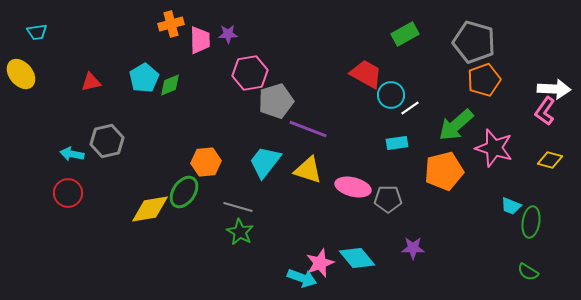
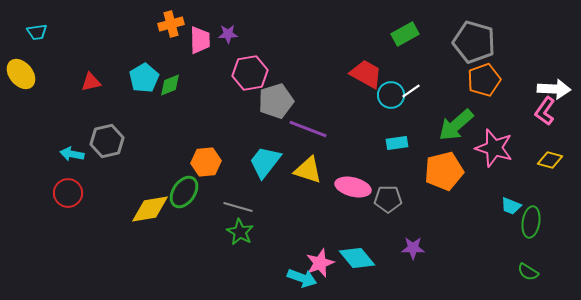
white line at (410, 108): moved 1 px right, 17 px up
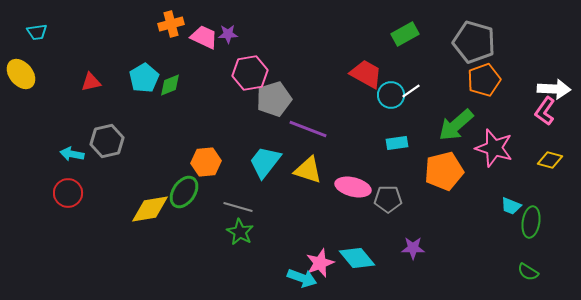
pink trapezoid at (200, 40): moved 4 px right, 3 px up; rotated 64 degrees counterclockwise
gray pentagon at (276, 101): moved 2 px left, 2 px up
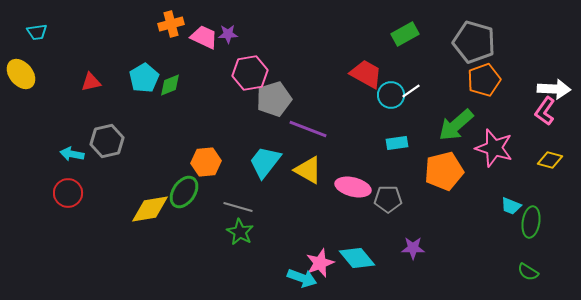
yellow triangle at (308, 170): rotated 12 degrees clockwise
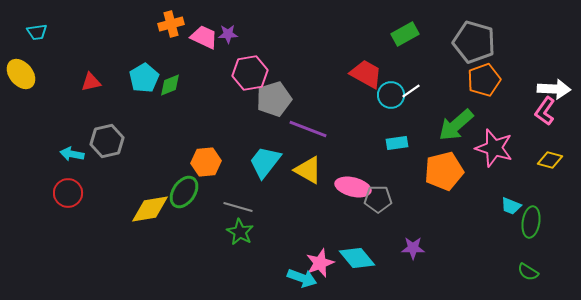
gray pentagon at (388, 199): moved 10 px left
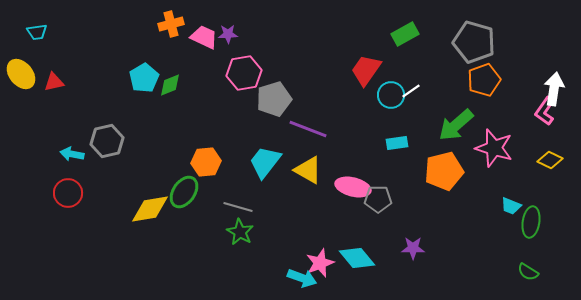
pink hexagon at (250, 73): moved 6 px left
red trapezoid at (366, 74): moved 4 px up; rotated 84 degrees counterclockwise
red triangle at (91, 82): moved 37 px left
white arrow at (554, 89): rotated 84 degrees counterclockwise
yellow diamond at (550, 160): rotated 10 degrees clockwise
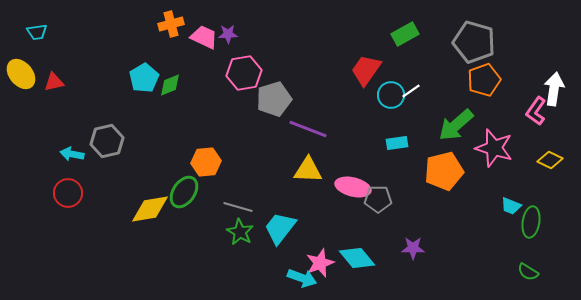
pink L-shape at (545, 111): moved 9 px left
cyan trapezoid at (265, 162): moved 15 px right, 66 px down
yellow triangle at (308, 170): rotated 28 degrees counterclockwise
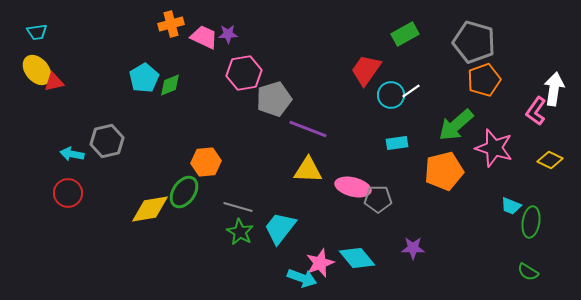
yellow ellipse at (21, 74): moved 16 px right, 4 px up
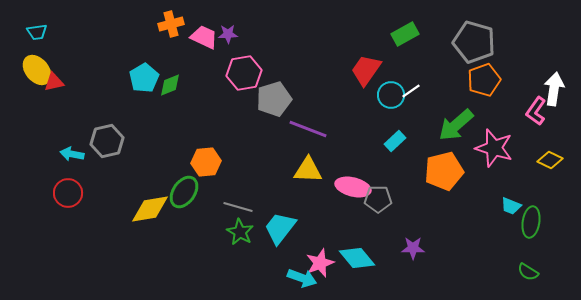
cyan rectangle at (397, 143): moved 2 px left, 2 px up; rotated 35 degrees counterclockwise
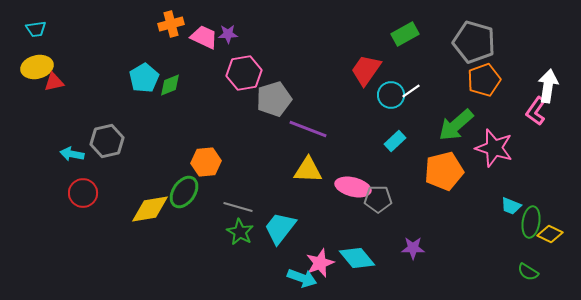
cyan trapezoid at (37, 32): moved 1 px left, 3 px up
yellow ellipse at (37, 70): moved 3 px up; rotated 64 degrees counterclockwise
white arrow at (554, 89): moved 6 px left, 3 px up
yellow diamond at (550, 160): moved 74 px down
red circle at (68, 193): moved 15 px right
